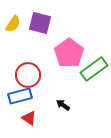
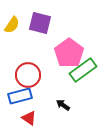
yellow semicircle: moved 1 px left, 1 px down
green rectangle: moved 11 px left, 1 px down
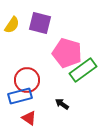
pink pentagon: moved 2 px left; rotated 20 degrees counterclockwise
red circle: moved 1 px left, 5 px down
black arrow: moved 1 px left, 1 px up
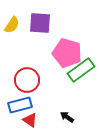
purple square: rotated 10 degrees counterclockwise
green rectangle: moved 2 px left
blue rectangle: moved 9 px down
black arrow: moved 5 px right, 13 px down
red triangle: moved 1 px right, 2 px down
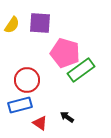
pink pentagon: moved 2 px left
red triangle: moved 10 px right, 3 px down
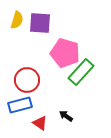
yellow semicircle: moved 5 px right, 5 px up; rotated 18 degrees counterclockwise
green rectangle: moved 2 px down; rotated 12 degrees counterclockwise
black arrow: moved 1 px left, 1 px up
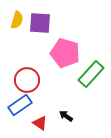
green rectangle: moved 10 px right, 2 px down
blue rectangle: rotated 20 degrees counterclockwise
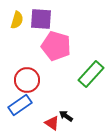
purple square: moved 1 px right, 4 px up
pink pentagon: moved 9 px left, 7 px up
red triangle: moved 12 px right
